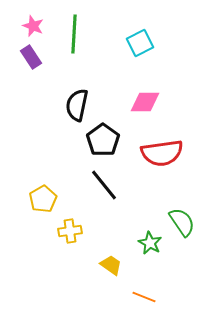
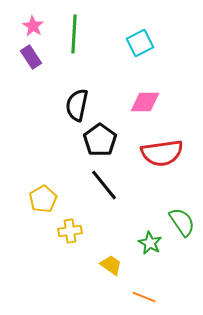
pink star: rotated 10 degrees clockwise
black pentagon: moved 3 px left
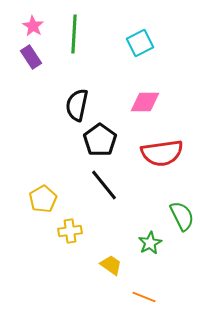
green semicircle: moved 6 px up; rotated 8 degrees clockwise
green star: rotated 15 degrees clockwise
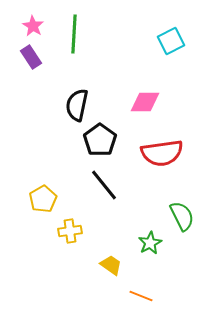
cyan square: moved 31 px right, 2 px up
orange line: moved 3 px left, 1 px up
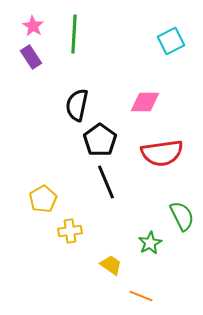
black line: moved 2 px right, 3 px up; rotated 16 degrees clockwise
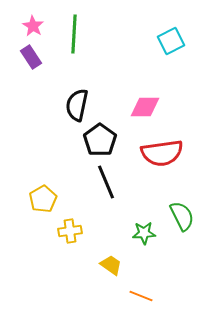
pink diamond: moved 5 px down
green star: moved 6 px left, 10 px up; rotated 25 degrees clockwise
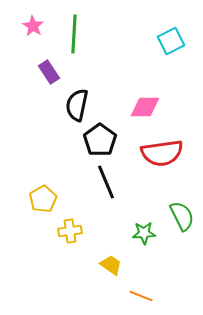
purple rectangle: moved 18 px right, 15 px down
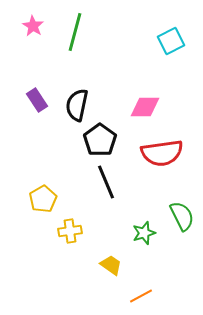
green line: moved 1 px right, 2 px up; rotated 12 degrees clockwise
purple rectangle: moved 12 px left, 28 px down
green star: rotated 15 degrees counterclockwise
orange line: rotated 50 degrees counterclockwise
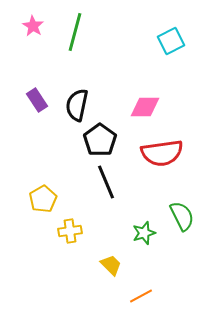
yellow trapezoid: rotated 10 degrees clockwise
